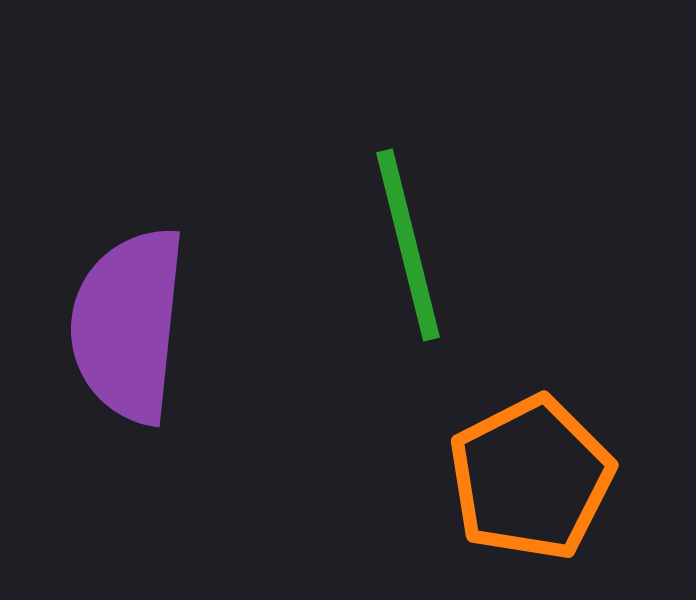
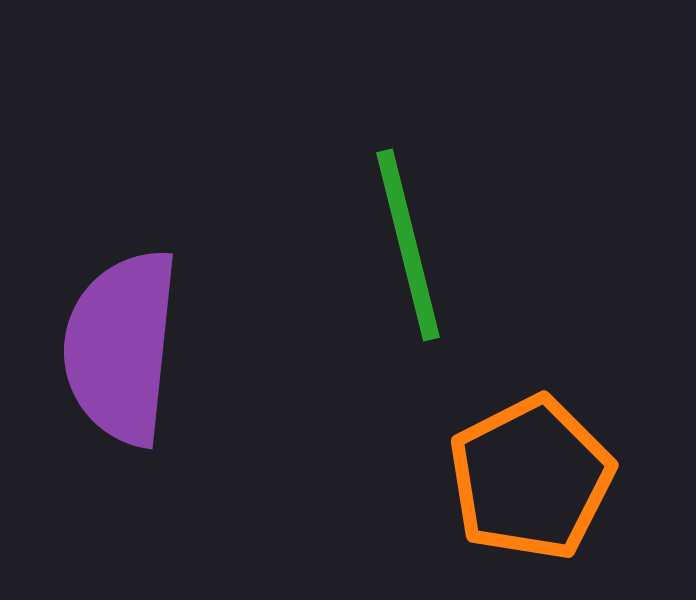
purple semicircle: moved 7 px left, 22 px down
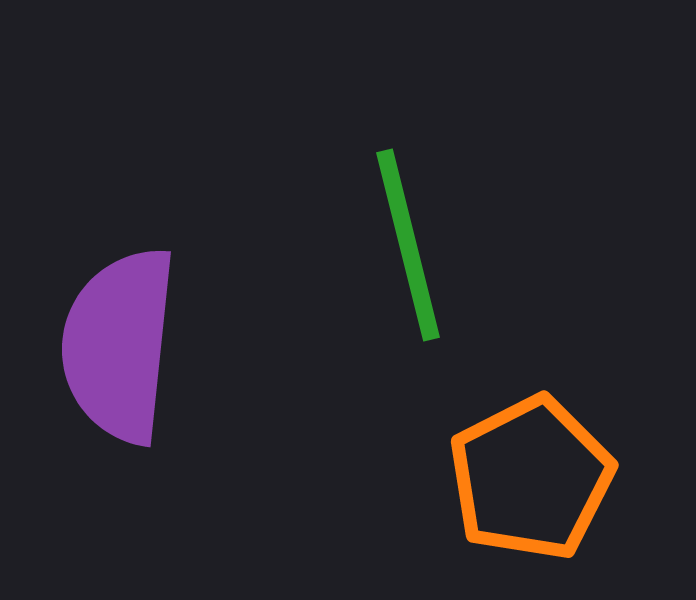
purple semicircle: moved 2 px left, 2 px up
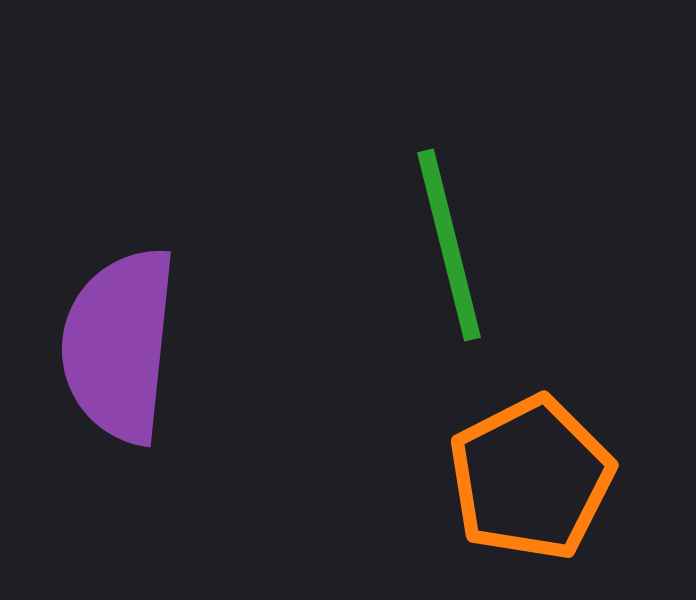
green line: moved 41 px right
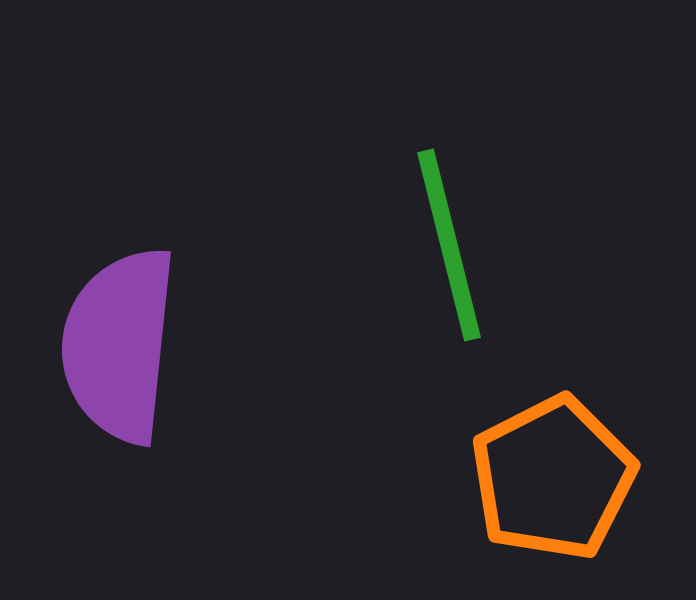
orange pentagon: moved 22 px right
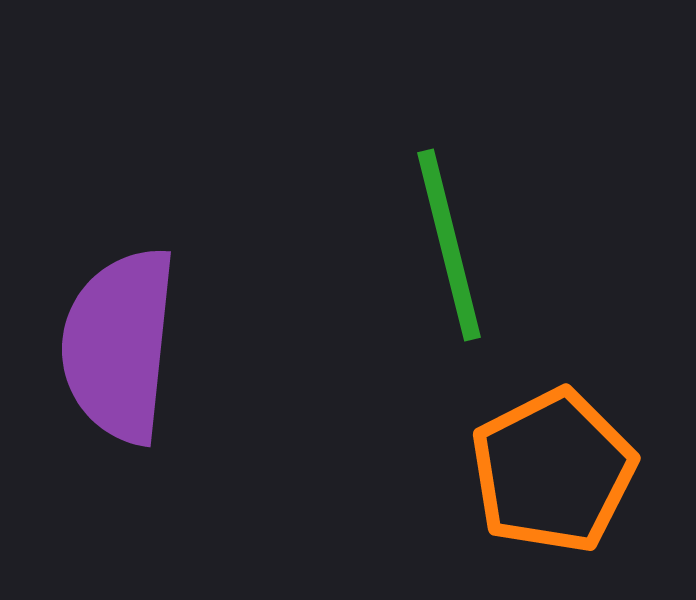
orange pentagon: moved 7 px up
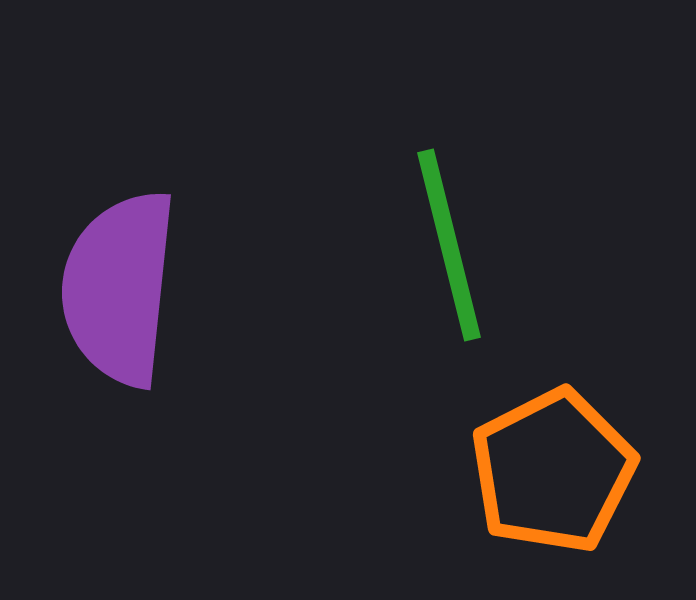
purple semicircle: moved 57 px up
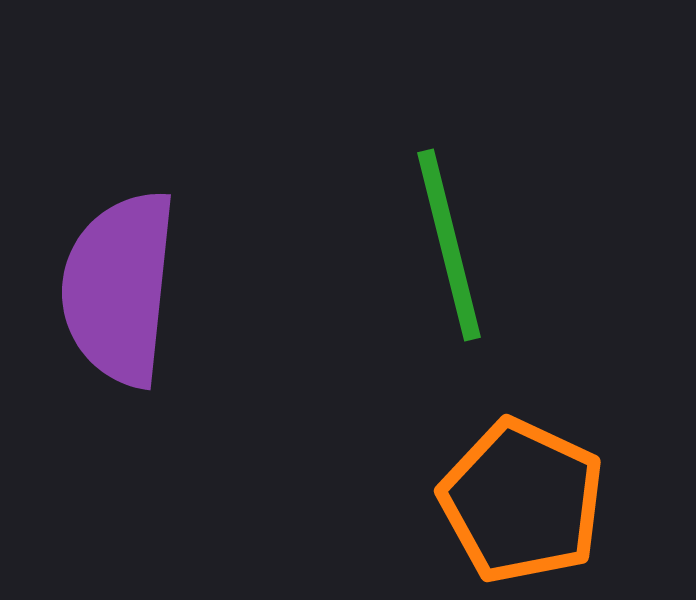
orange pentagon: moved 31 px left, 30 px down; rotated 20 degrees counterclockwise
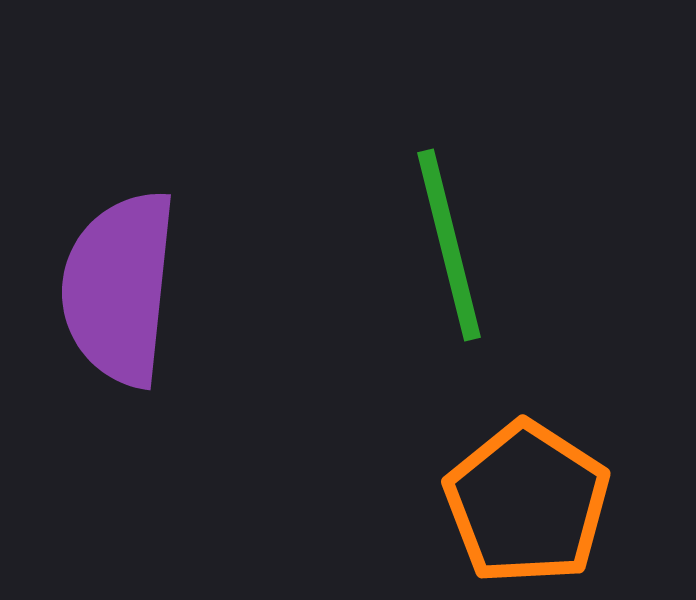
orange pentagon: moved 5 px right, 2 px down; rotated 8 degrees clockwise
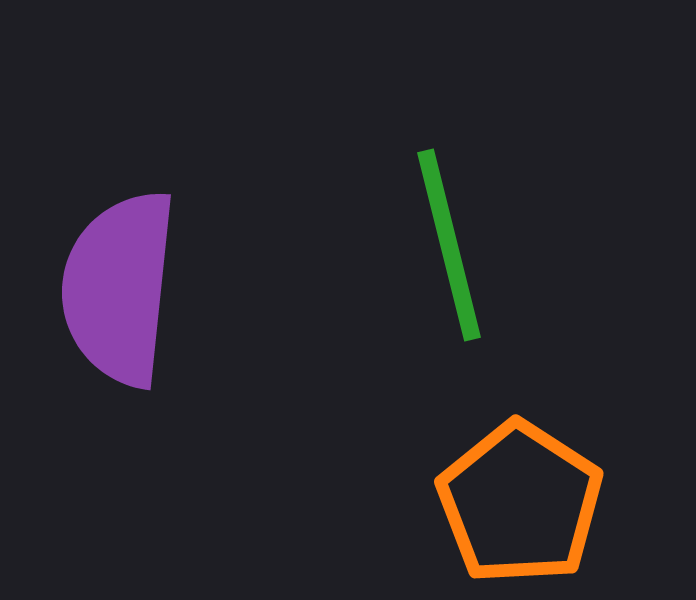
orange pentagon: moved 7 px left
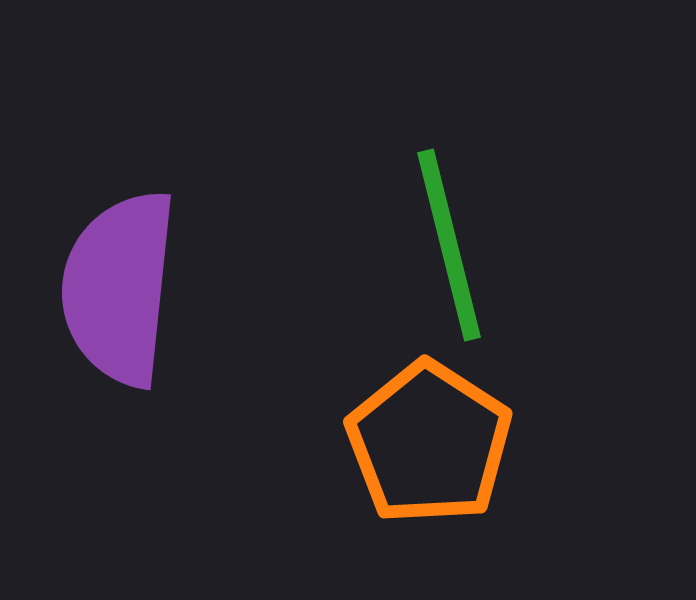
orange pentagon: moved 91 px left, 60 px up
